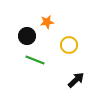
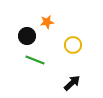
yellow circle: moved 4 px right
black arrow: moved 4 px left, 3 px down
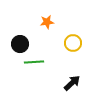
black circle: moved 7 px left, 8 px down
yellow circle: moved 2 px up
green line: moved 1 px left, 2 px down; rotated 24 degrees counterclockwise
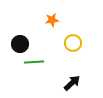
orange star: moved 5 px right, 2 px up
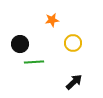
black arrow: moved 2 px right, 1 px up
